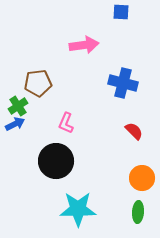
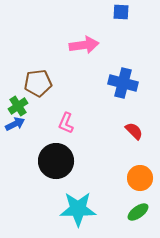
orange circle: moved 2 px left
green ellipse: rotated 50 degrees clockwise
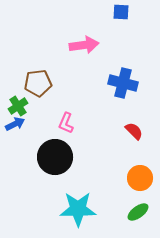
black circle: moved 1 px left, 4 px up
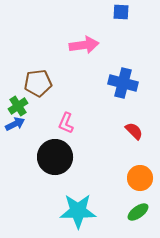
cyan star: moved 2 px down
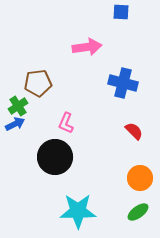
pink arrow: moved 3 px right, 2 px down
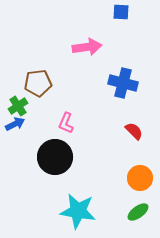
cyan star: rotated 9 degrees clockwise
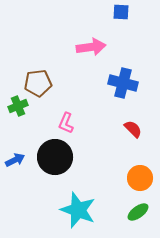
pink arrow: moved 4 px right
green cross: rotated 12 degrees clockwise
blue arrow: moved 36 px down
red semicircle: moved 1 px left, 2 px up
cyan star: moved 1 px up; rotated 12 degrees clockwise
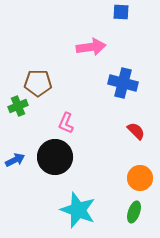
brown pentagon: rotated 8 degrees clockwise
red semicircle: moved 3 px right, 2 px down
green ellipse: moved 4 px left; rotated 35 degrees counterclockwise
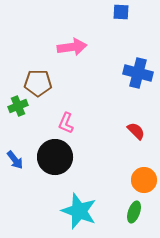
pink arrow: moved 19 px left
blue cross: moved 15 px right, 10 px up
blue arrow: rotated 78 degrees clockwise
orange circle: moved 4 px right, 2 px down
cyan star: moved 1 px right, 1 px down
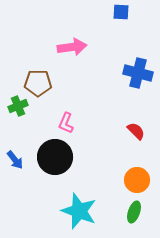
orange circle: moved 7 px left
